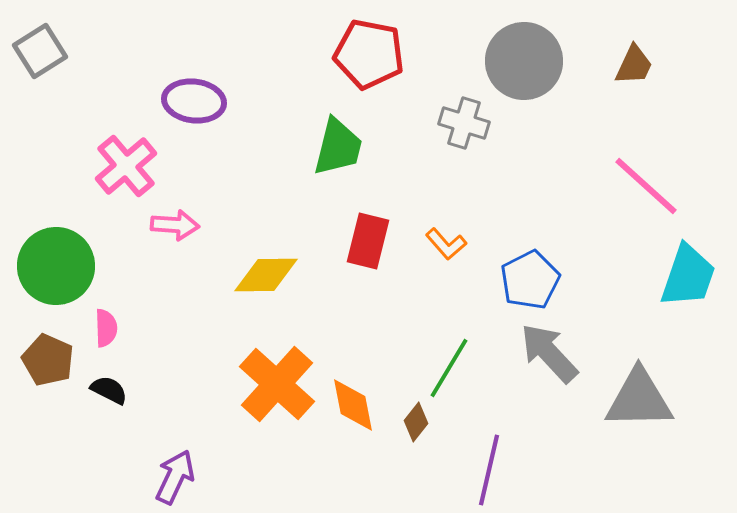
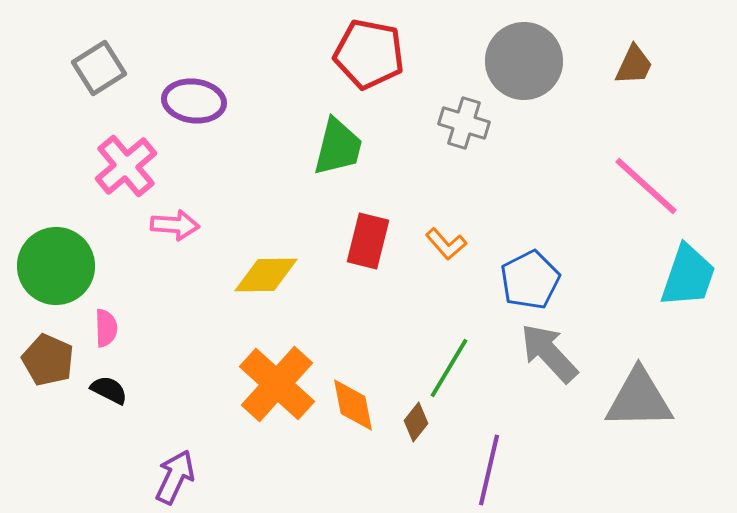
gray square: moved 59 px right, 17 px down
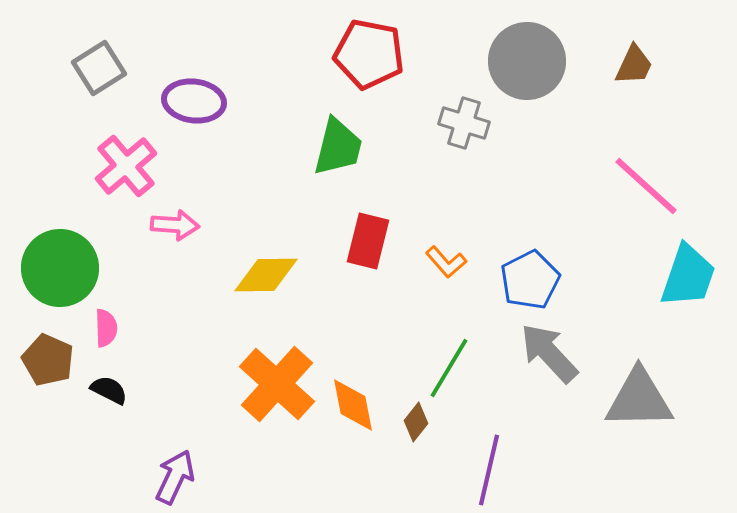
gray circle: moved 3 px right
orange L-shape: moved 18 px down
green circle: moved 4 px right, 2 px down
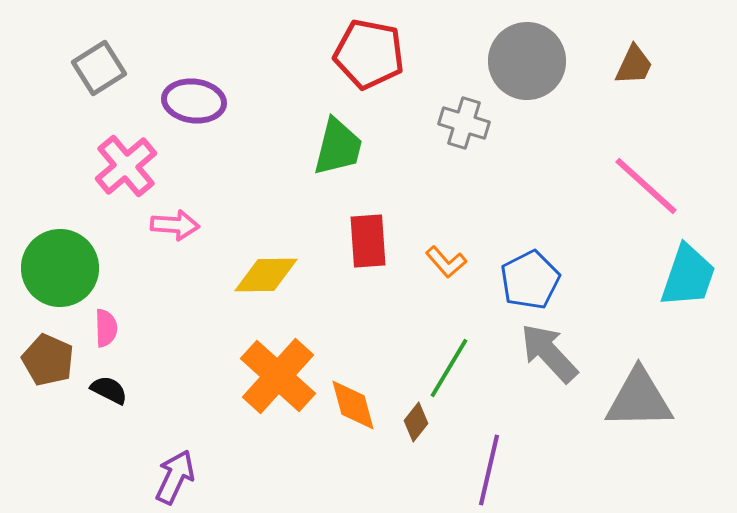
red rectangle: rotated 18 degrees counterclockwise
orange cross: moved 1 px right, 8 px up
orange diamond: rotated 4 degrees counterclockwise
